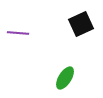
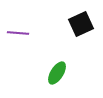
green ellipse: moved 8 px left, 5 px up
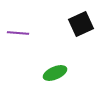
green ellipse: moved 2 px left; rotated 35 degrees clockwise
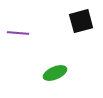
black square: moved 3 px up; rotated 10 degrees clockwise
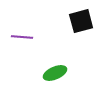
purple line: moved 4 px right, 4 px down
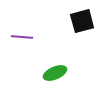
black square: moved 1 px right
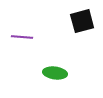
green ellipse: rotated 30 degrees clockwise
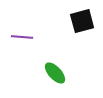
green ellipse: rotated 40 degrees clockwise
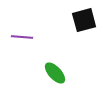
black square: moved 2 px right, 1 px up
